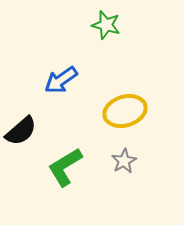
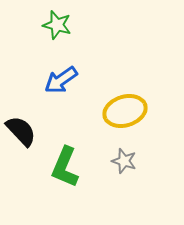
green star: moved 49 px left
black semicircle: rotated 92 degrees counterclockwise
gray star: rotated 25 degrees counterclockwise
green L-shape: rotated 36 degrees counterclockwise
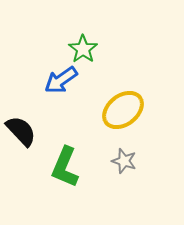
green star: moved 26 px right, 24 px down; rotated 20 degrees clockwise
yellow ellipse: moved 2 px left, 1 px up; rotated 21 degrees counterclockwise
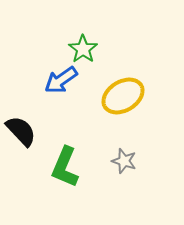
yellow ellipse: moved 14 px up; rotated 6 degrees clockwise
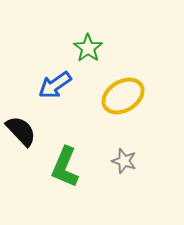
green star: moved 5 px right, 1 px up
blue arrow: moved 6 px left, 5 px down
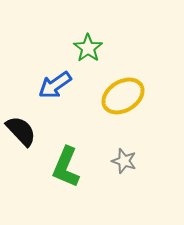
green L-shape: moved 1 px right
